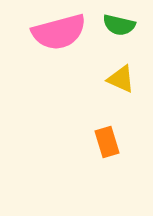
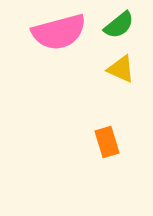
green semicircle: rotated 52 degrees counterclockwise
yellow triangle: moved 10 px up
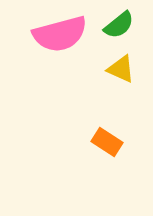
pink semicircle: moved 1 px right, 2 px down
orange rectangle: rotated 40 degrees counterclockwise
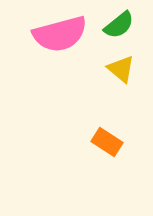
yellow triangle: rotated 16 degrees clockwise
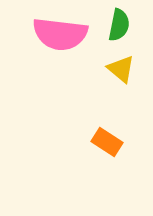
green semicircle: rotated 40 degrees counterclockwise
pink semicircle: rotated 22 degrees clockwise
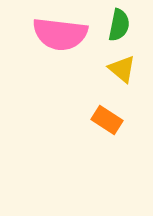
yellow triangle: moved 1 px right
orange rectangle: moved 22 px up
